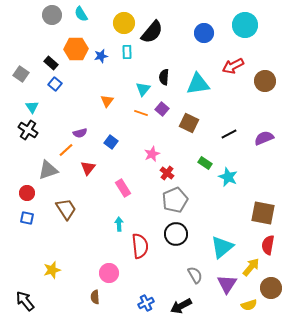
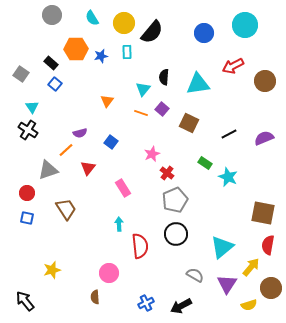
cyan semicircle at (81, 14): moved 11 px right, 4 px down
gray semicircle at (195, 275): rotated 30 degrees counterclockwise
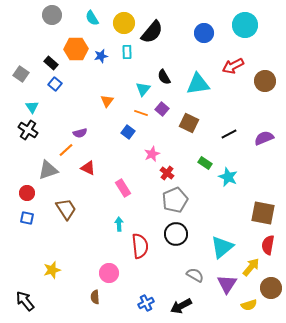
black semicircle at (164, 77): rotated 35 degrees counterclockwise
blue square at (111, 142): moved 17 px right, 10 px up
red triangle at (88, 168): rotated 42 degrees counterclockwise
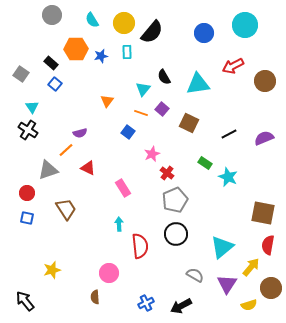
cyan semicircle at (92, 18): moved 2 px down
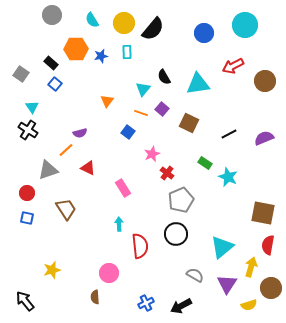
black semicircle at (152, 32): moved 1 px right, 3 px up
gray pentagon at (175, 200): moved 6 px right
yellow arrow at (251, 267): rotated 24 degrees counterclockwise
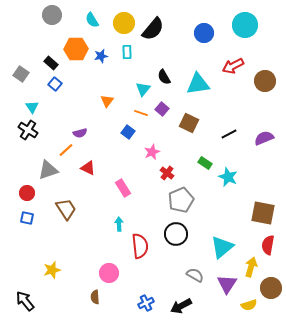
pink star at (152, 154): moved 2 px up
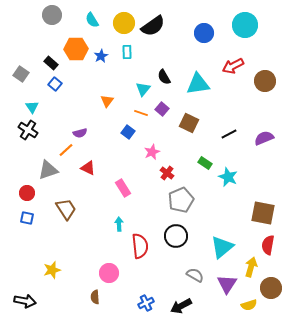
black semicircle at (153, 29): moved 3 px up; rotated 15 degrees clockwise
blue star at (101, 56): rotated 16 degrees counterclockwise
black circle at (176, 234): moved 2 px down
black arrow at (25, 301): rotated 140 degrees clockwise
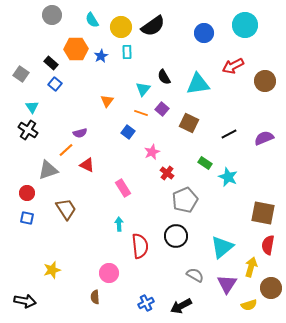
yellow circle at (124, 23): moved 3 px left, 4 px down
red triangle at (88, 168): moved 1 px left, 3 px up
gray pentagon at (181, 200): moved 4 px right
